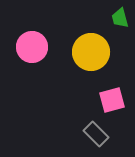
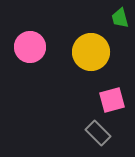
pink circle: moved 2 px left
gray rectangle: moved 2 px right, 1 px up
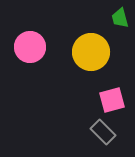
gray rectangle: moved 5 px right, 1 px up
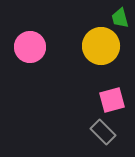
yellow circle: moved 10 px right, 6 px up
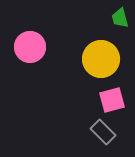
yellow circle: moved 13 px down
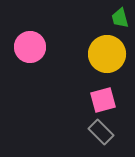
yellow circle: moved 6 px right, 5 px up
pink square: moved 9 px left
gray rectangle: moved 2 px left
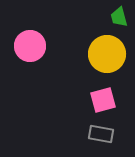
green trapezoid: moved 1 px left, 1 px up
pink circle: moved 1 px up
gray rectangle: moved 2 px down; rotated 35 degrees counterclockwise
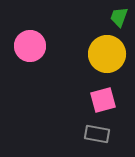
green trapezoid: rotated 35 degrees clockwise
gray rectangle: moved 4 px left
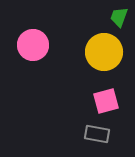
pink circle: moved 3 px right, 1 px up
yellow circle: moved 3 px left, 2 px up
pink square: moved 3 px right, 1 px down
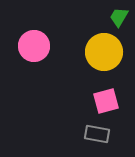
green trapezoid: rotated 10 degrees clockwise
pink circle: moved 1 px right, 1 px down
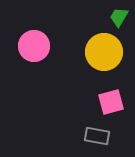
pink square: moved 5 px right, 1 px down
gray rectangle: moved 2 px down
